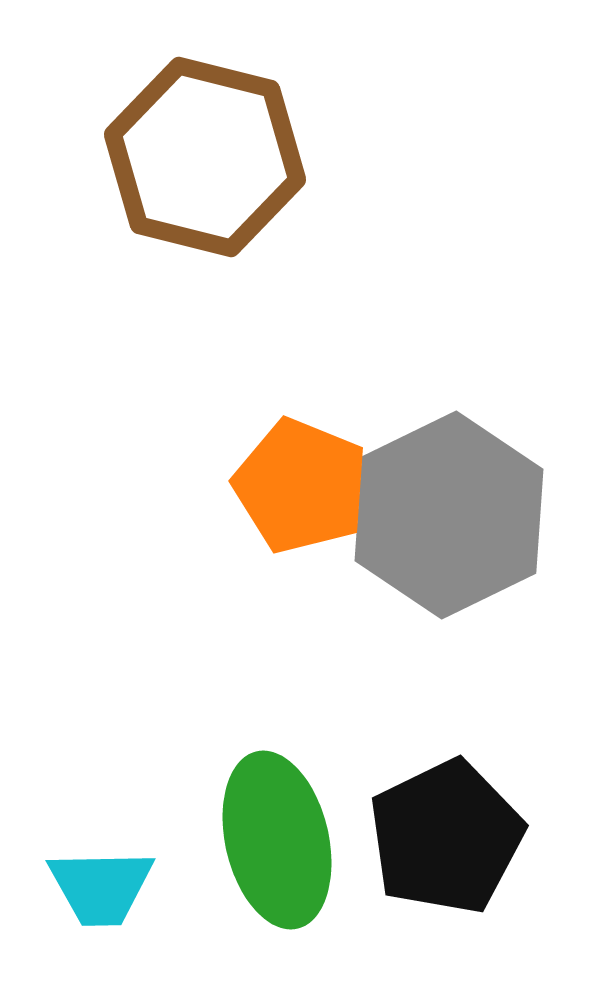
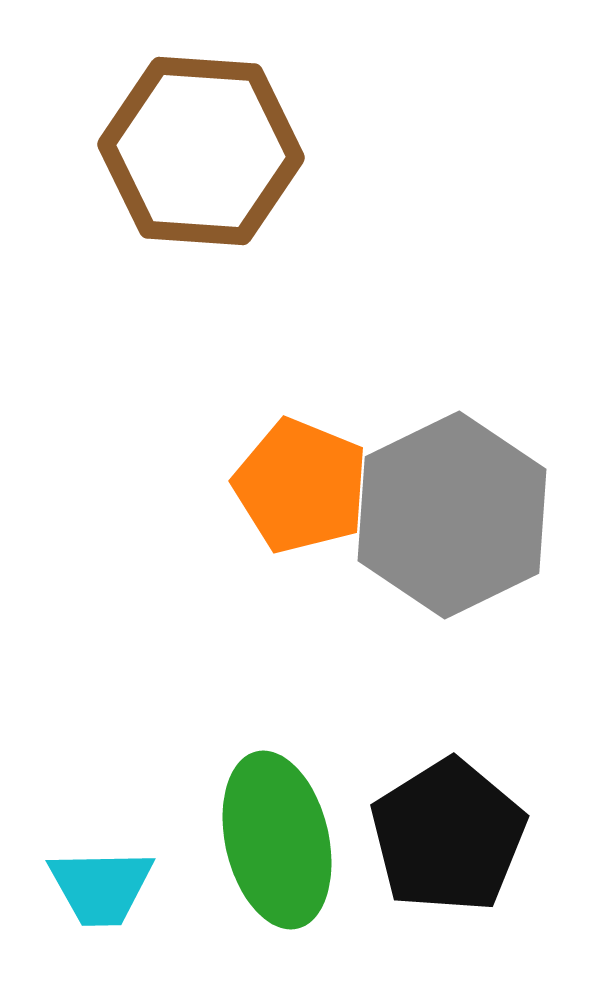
brown hexagon: moved 4 px left, 6 px up; rotated 10 degrees counterclockwise
gray hexagon: moved 3 px right
black pentagon: moved 2 px right, 1 px up; rotated 6 degrees counterclockwise
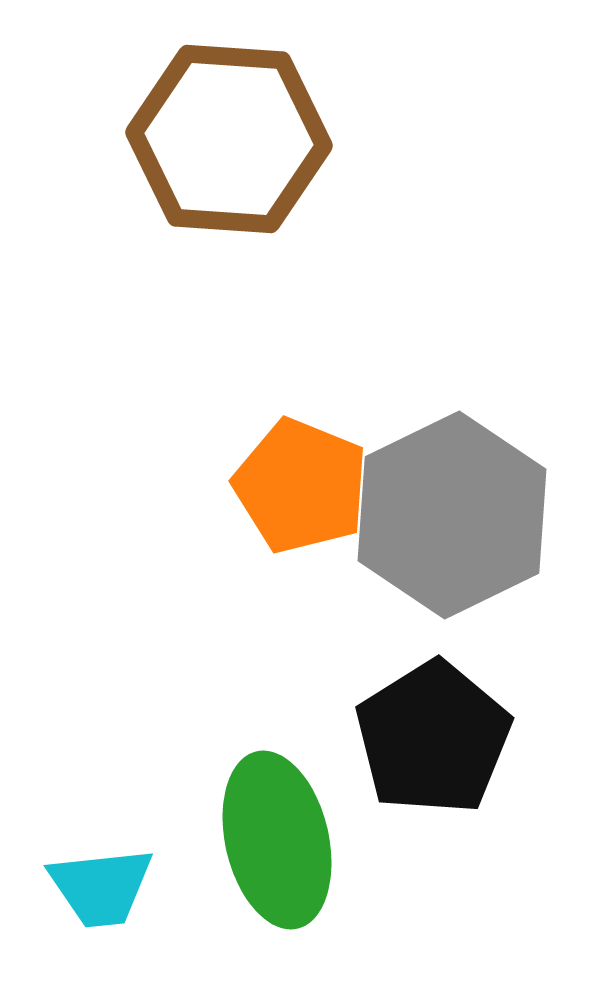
brown hexagon: moved 28 px right, 12 px up
black pentagon: moved 15 px left, 98 px up
cyan trapezoid: rotated 5 degrees counterclockwise
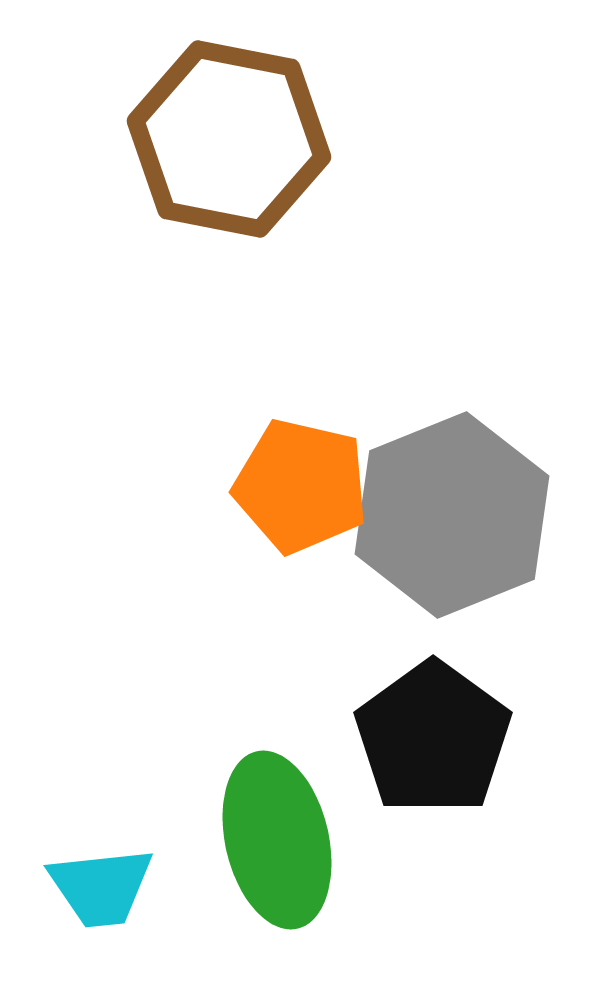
brown hexagon: rotated 7 degrees clockwise
orange pentagon: rotated 9 degrees counterclockwise
gray hexagon: rotated 4 degrees clockwise
black pentagon: rotated 4 degrees counterclockwise
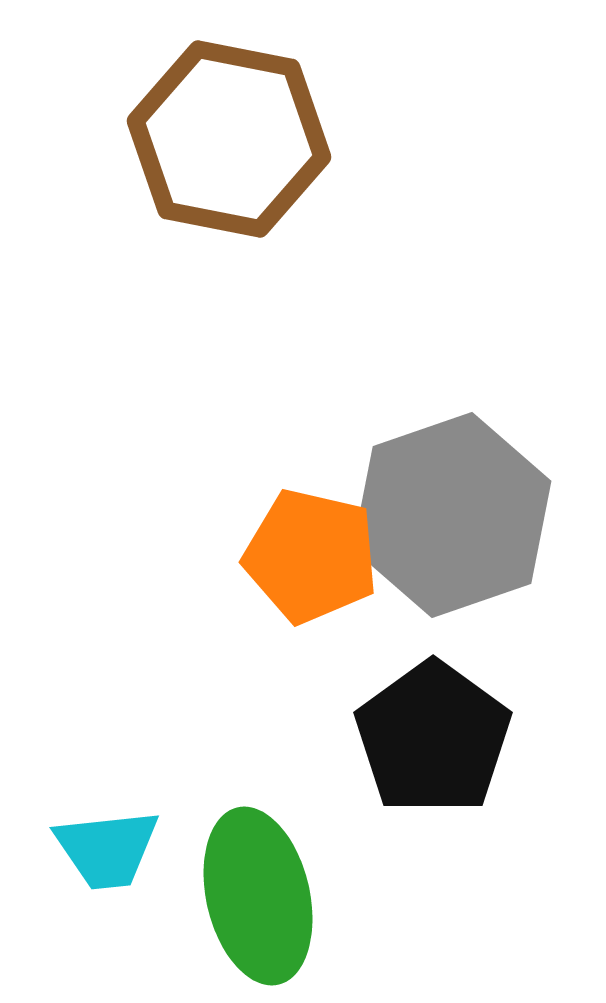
orange pentagon: moved 10 px right, 70 px down
gray hexagon: rotated 3 degrees clockwise
green ellipse: moved 19 px left, 56 px down
cyan trapezoid: moved 6 px right, 38 px up
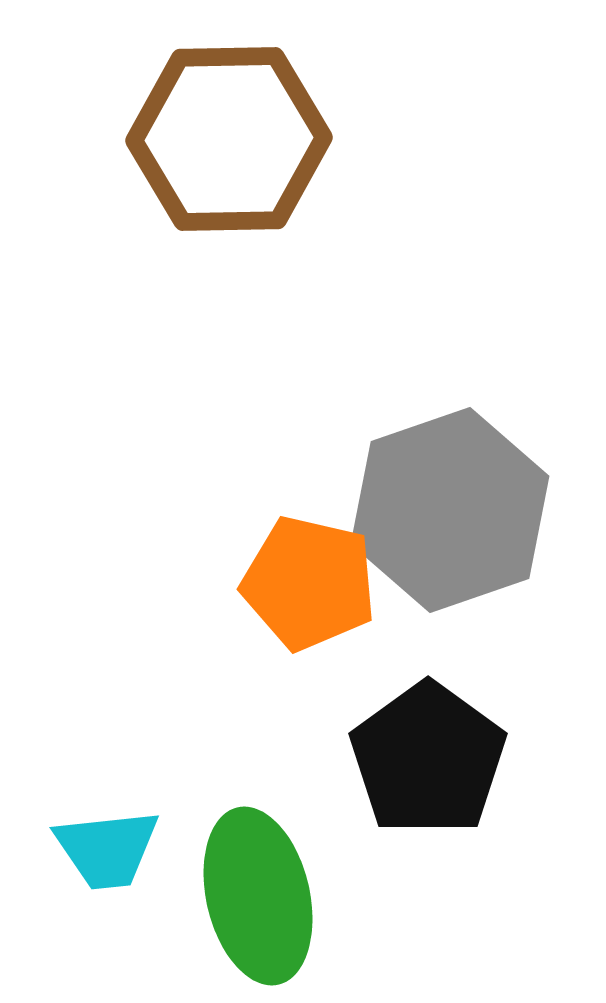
brown hexagon: rotated 12 degrees counterclockwise
gray hexagon: moved 2 px left, 5 px up
orange pentagon: moved 2 px left, 27 px down
black pentagon: moved 5 px left, 21 px down
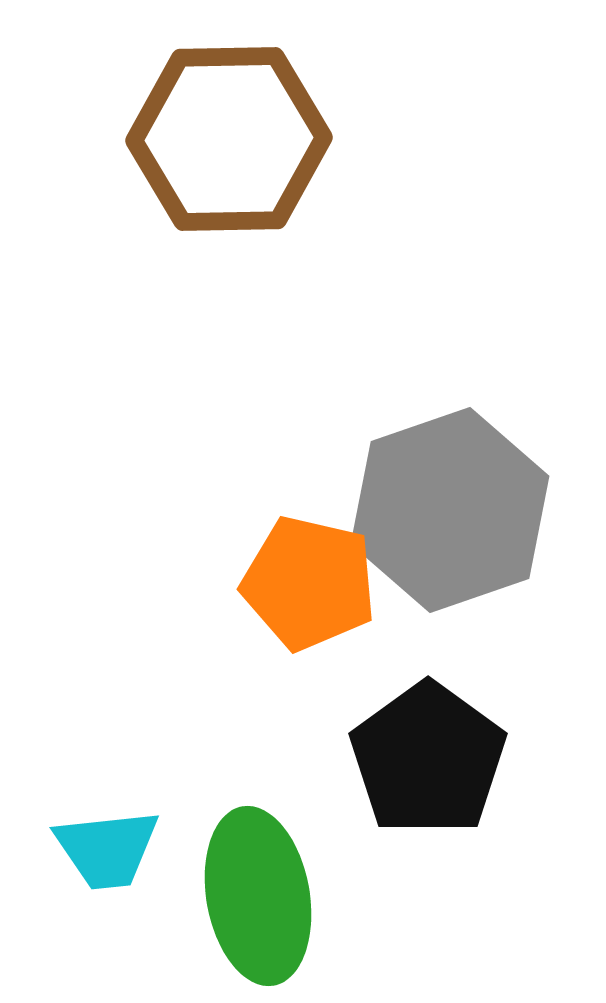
green ellipse: rotated 3 degrees clockwise
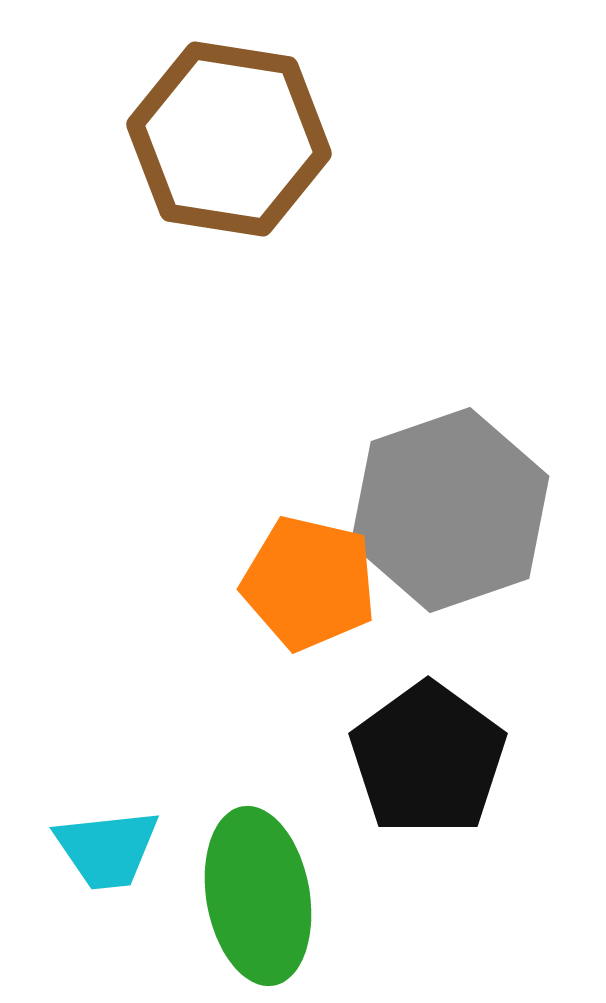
brown hexagon: rotated 10 degrees clockwise
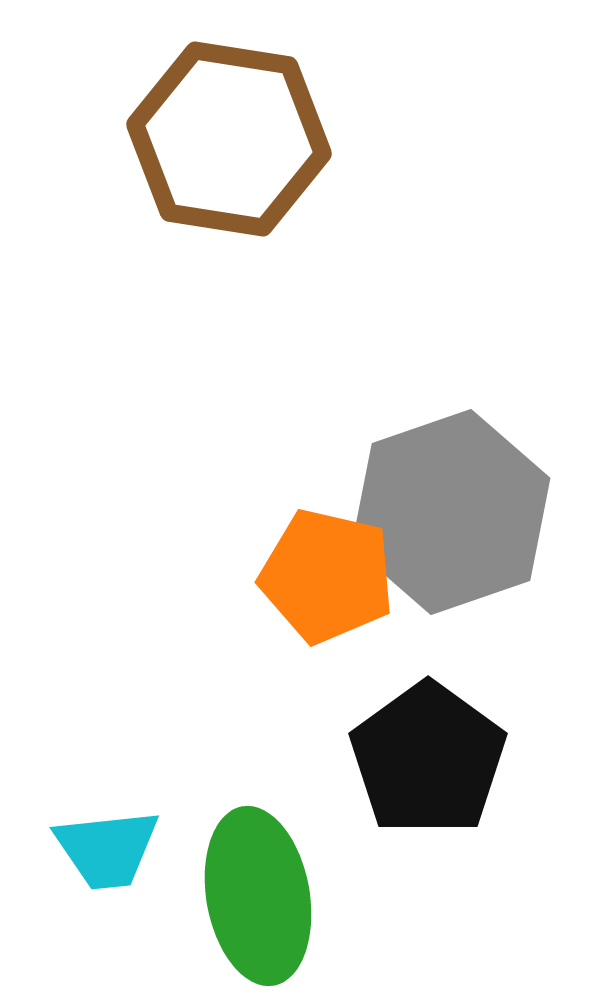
gray hexagon: moved 1 px right, 2 px down
orange pentagon: moved 18 px right, 7 px up
